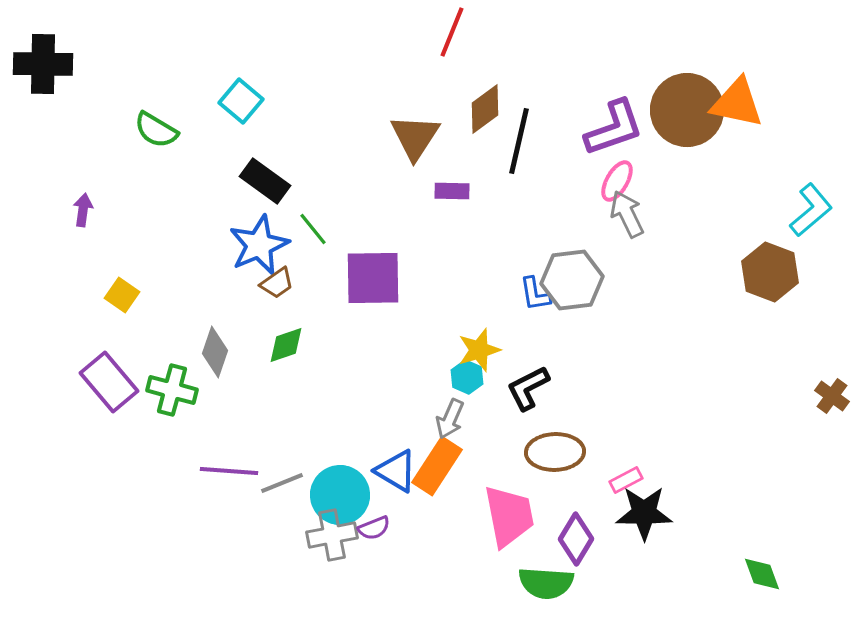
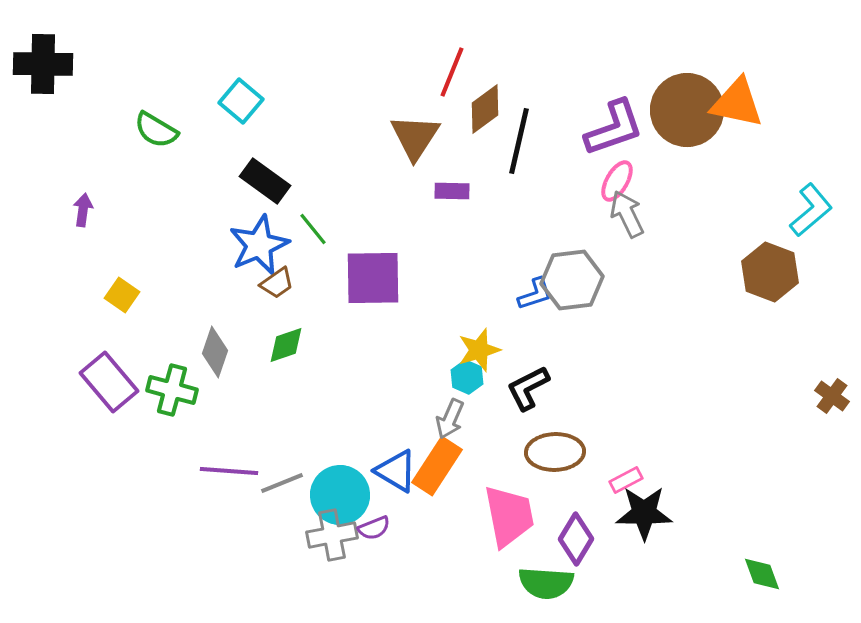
red line at (452, 32): moved 40 px down
blue L-shape at (535, 294): rotated 99 degrees counterclockwise
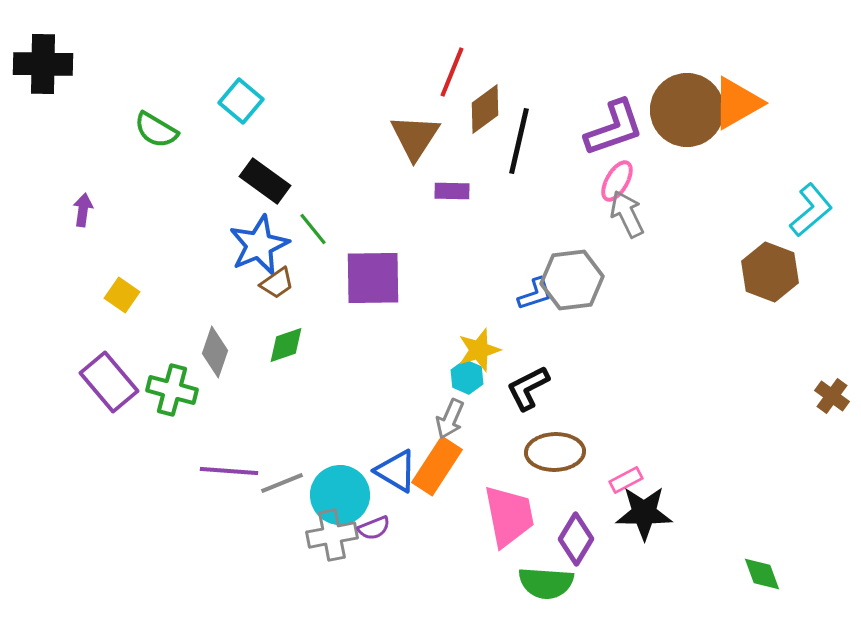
orange triangle at (737, 103): rotated 42 degrees counterclockwise
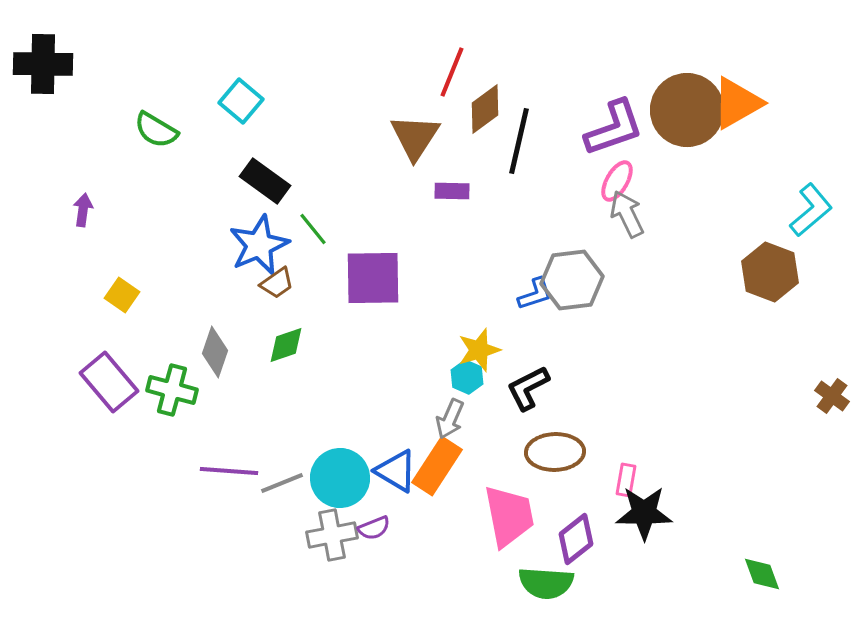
pink rectangle at (626, 480): rotated 52 degrees counterclockwise
cyan circle at (340, 495): moved 17 px up
purple diamond at (576, 539): rotated 21 degrees clockwise
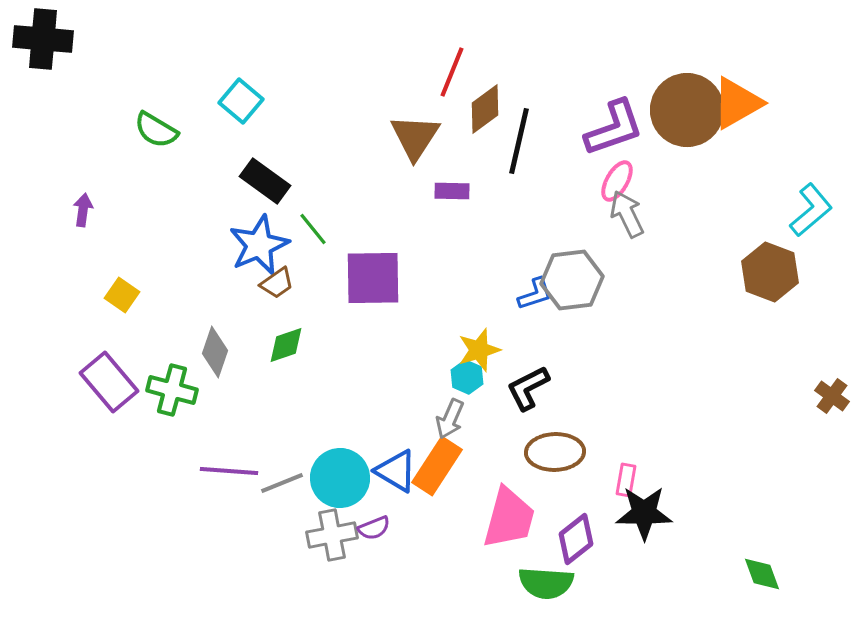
black cross at (43, 64): moved 25 px up; rotated 4 degrees clockwise
pink trapezoid at (509, 516): moved 2 px down; rotated 26 degrees clockwise
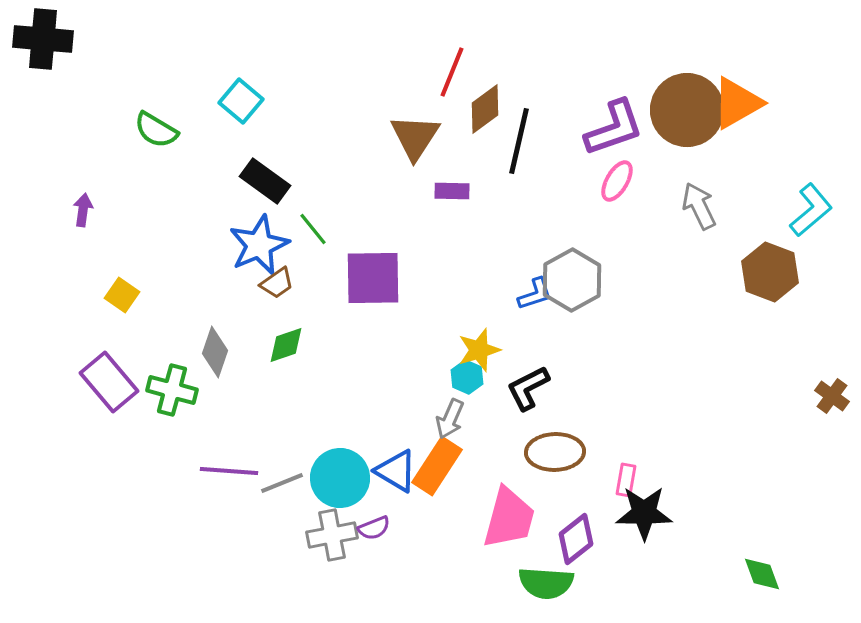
gray arrow at (627, 214): moved 72 px right, 8 px up
gray hexagon at (572, 280): rotated 22 degrees counterclockwise
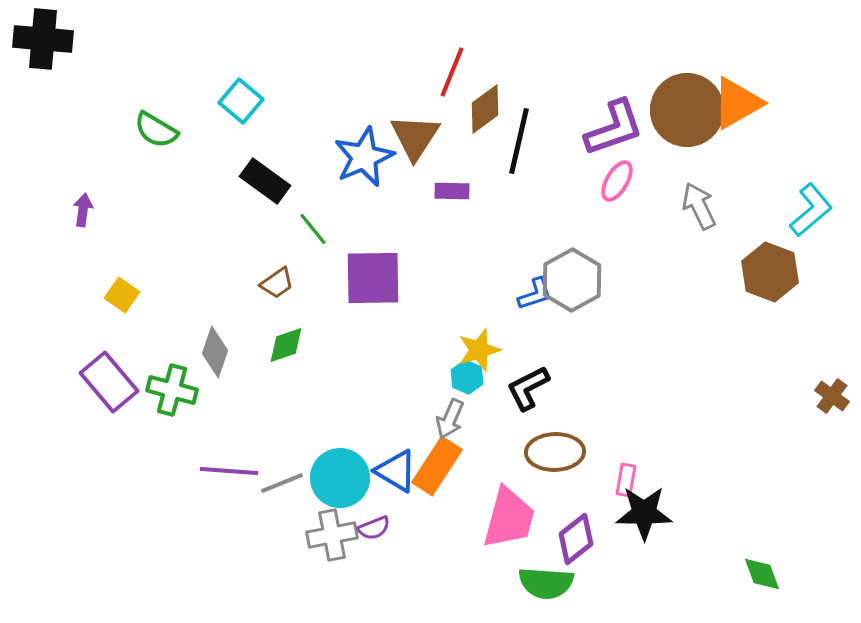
blue star at (259, 245): moved 105 px right, 88 px up
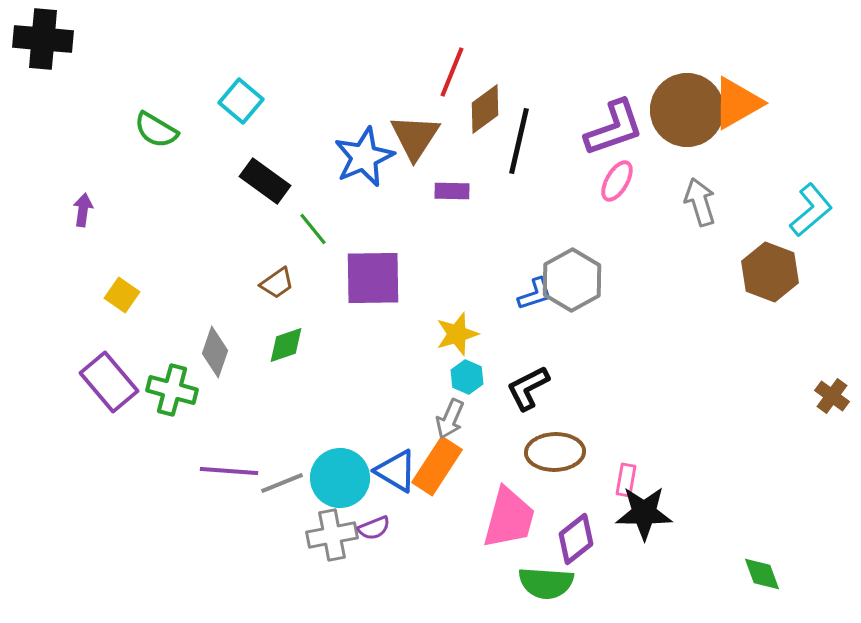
gray arrow at (699, 206): moved 1 px right, 4 px up; rotated 9 degrees clockwise
yellow star at (479, 350): moved 22 px left, 16 px up
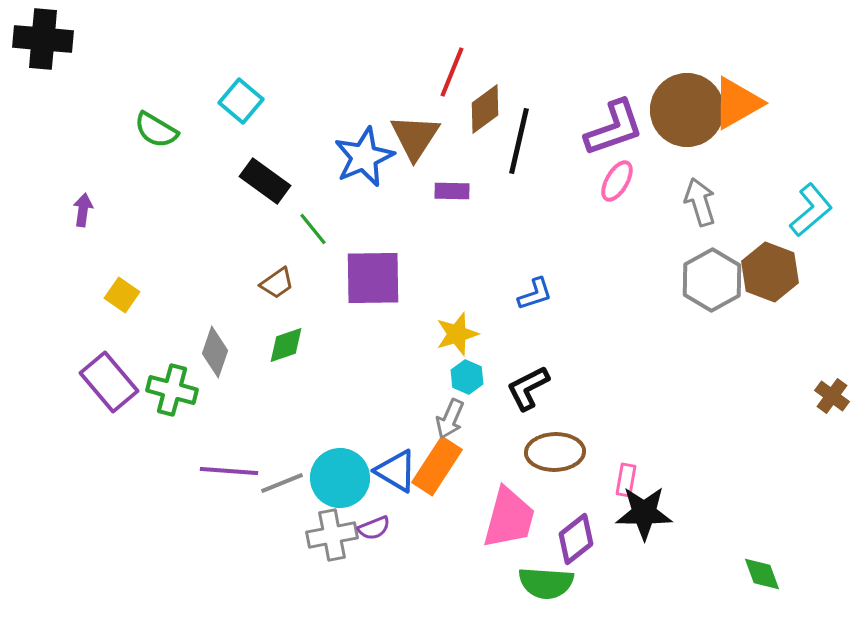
gray hexagon at (572, 280): moved 140 px right
